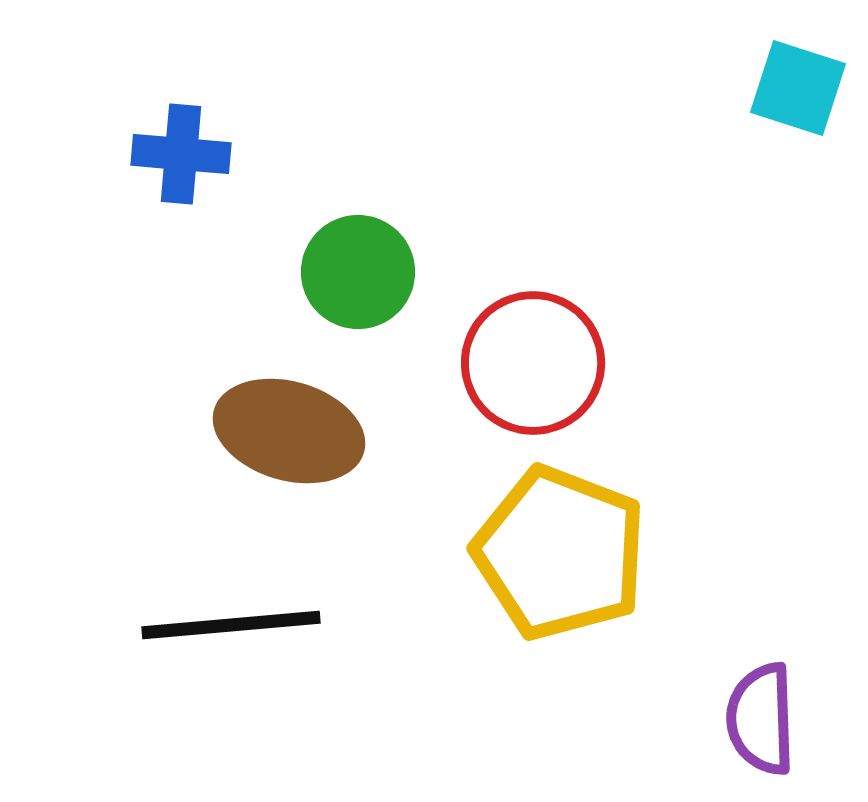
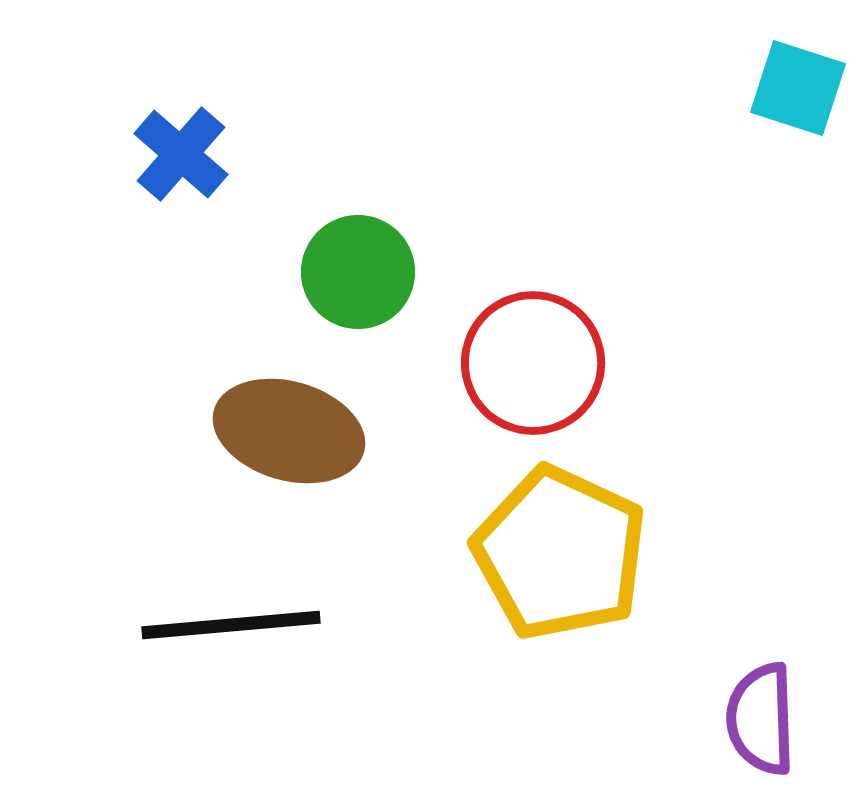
blue cross: rotated 36 degrees clockwise
yellow pentagon: rotated 4 degrees clockwise
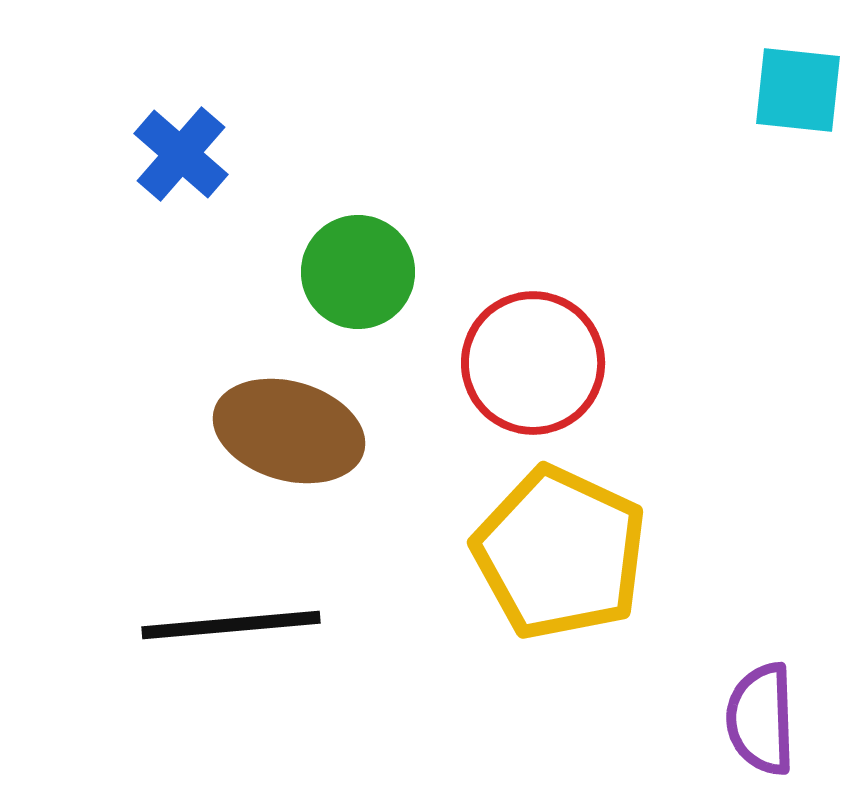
cyan square: moved 2 px down; rotated 12 degrees counterclockwise
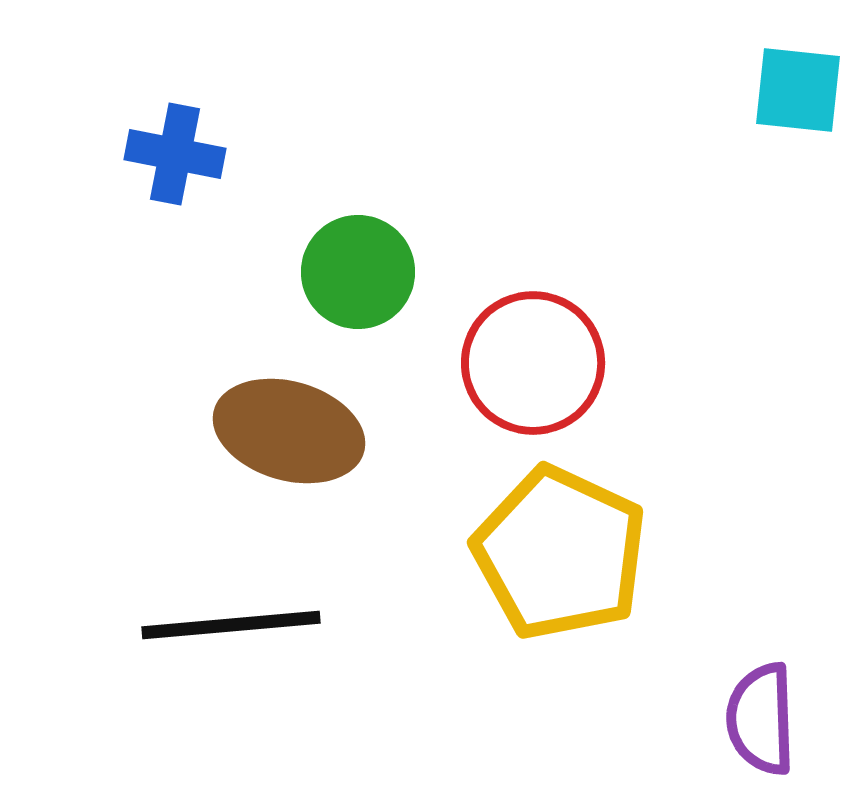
blue cross: moved 6 px left; rotated 30 degrees counterclockwise
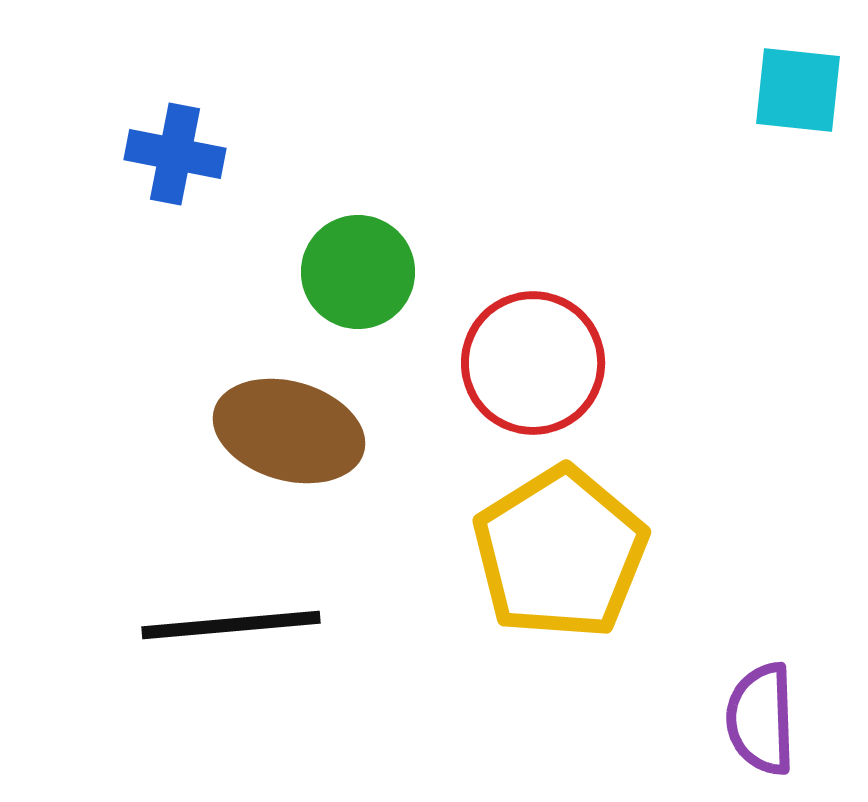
yellow pentagon: rotated 15 degrees clockwise
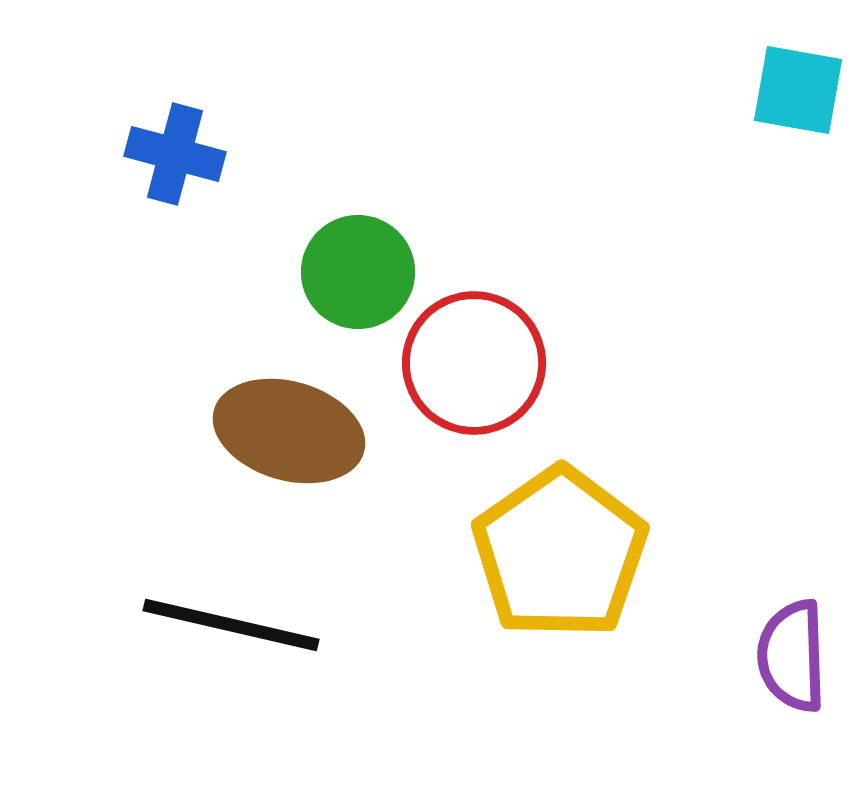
cyan square: rotated 4 degrees clockwise
blue cross: rotated 4 degrees clockwise
red circle: moved 59 px left
yellow pentagon: rotated 3 degrees counterclockwise
black line: rotated 18 degrees clockwise
purple semicircle: moved 31 px right, 63 px up
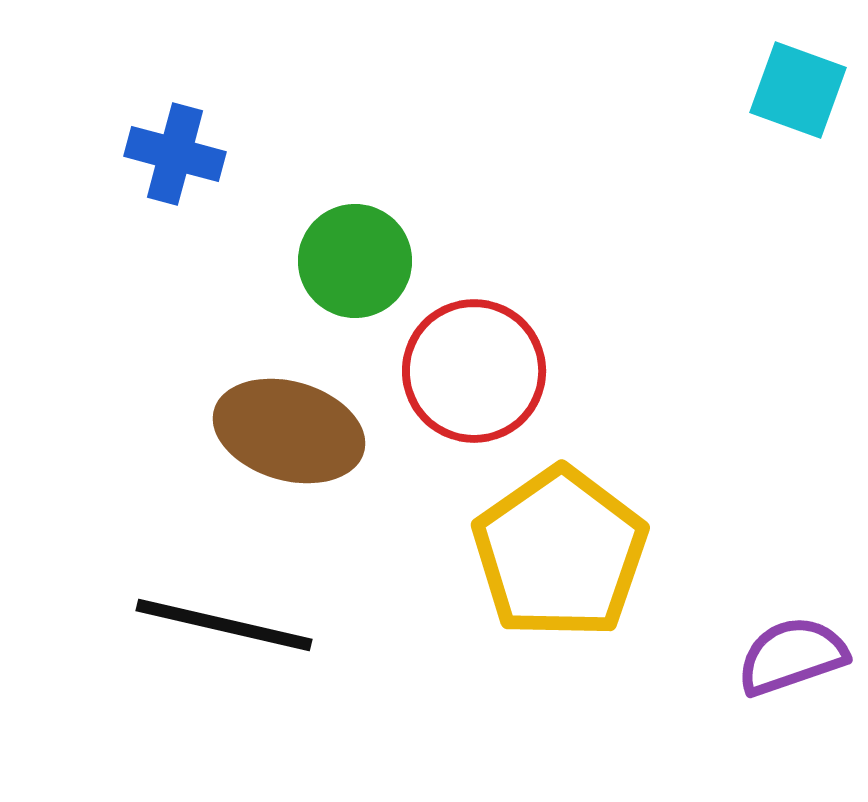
cyan square: rotated 10 degrees clockwise
green circle: moved 3 px left, 11 px up
red circle: moved 8 px down
black line: moved 7 px left
purple semicircle: rotated 73 degrees clockwise
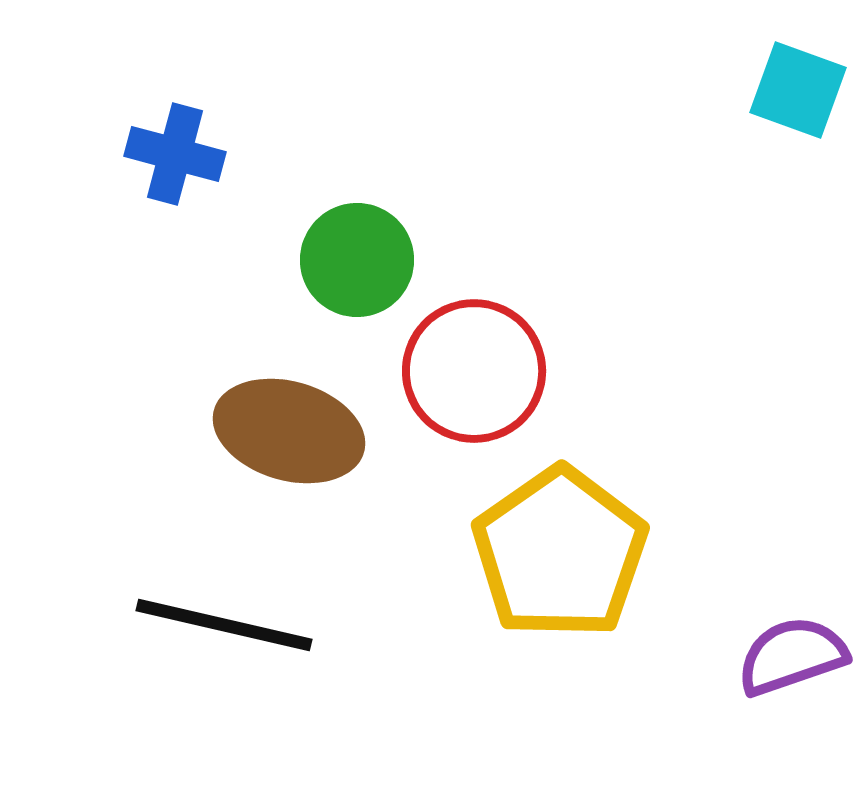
green circle: moved 2 px right, 1 px up
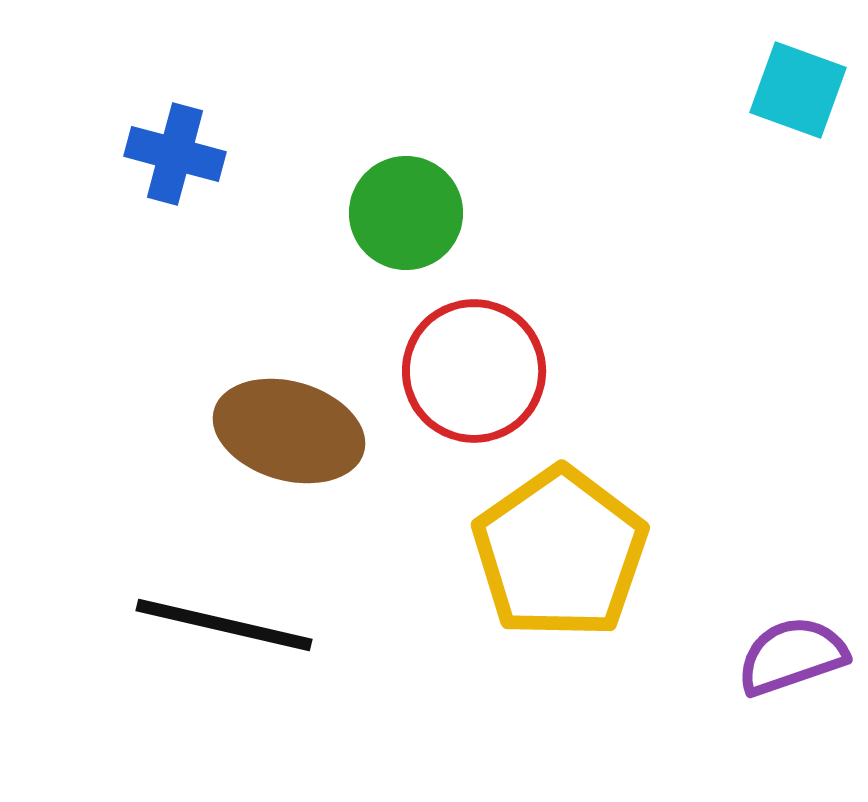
green circle: moved 49 px right, 47 px up
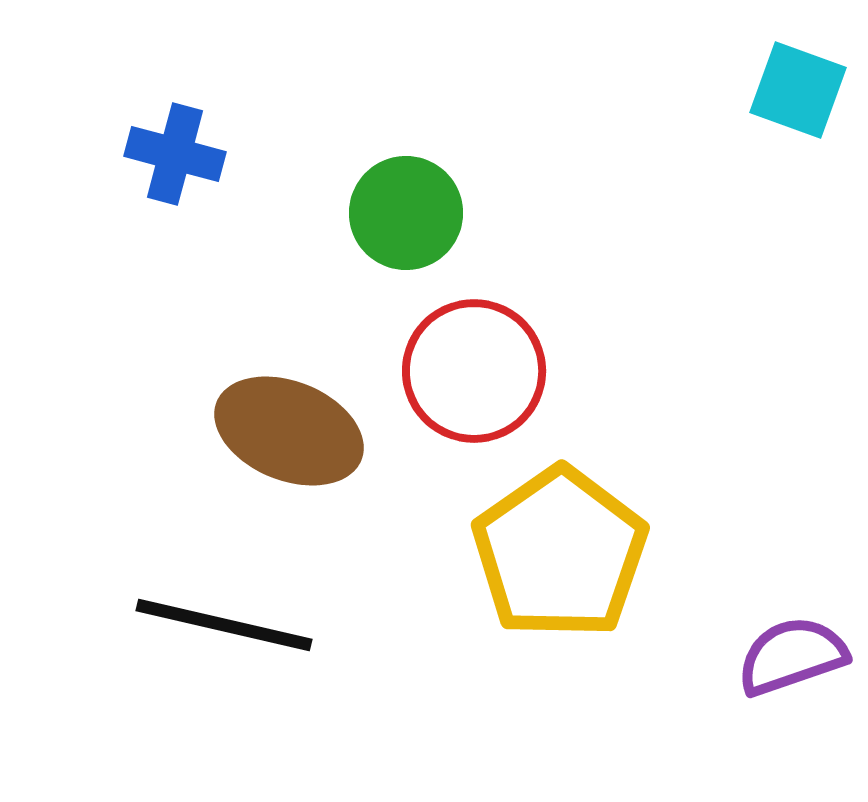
brown ellipse: rotated 6 degrees clockwise
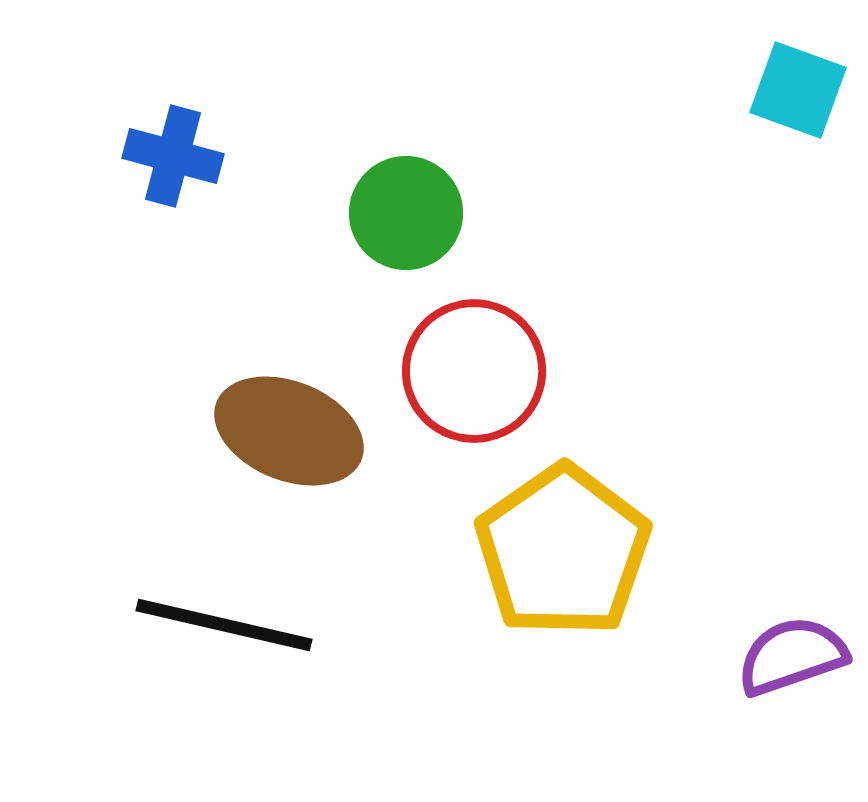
blue cross: moved 2 px left, 2 px down
yellow pentagon: moved 3 px right, 2 px up
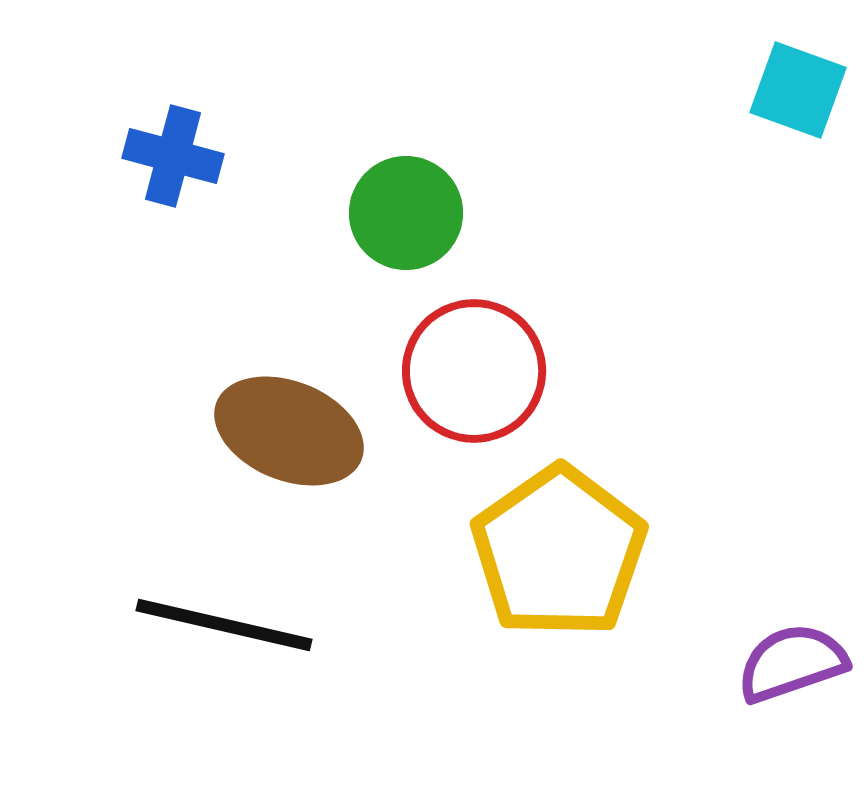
yellow pentagon: moved 4 px left, 1 px down
purple semicircle: moved 7 px down
